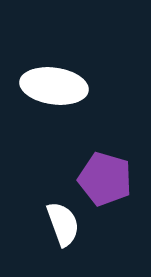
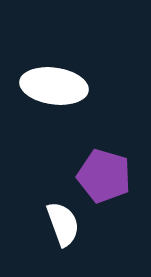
purple pentagon: moved 1 px left, 3 px up
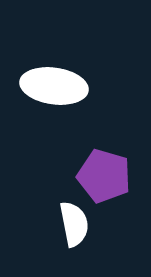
white semicircle: moved 11 px right; rotated 9 degrees clockwise
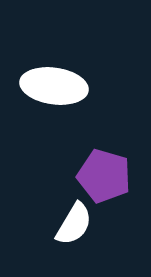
white semicircle: rotated 42 degrees clockwise
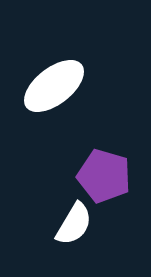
white ellipse: rotated 46 degrees counterclockwise
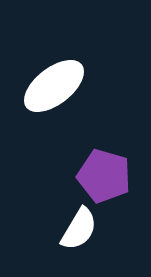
white semicircle: moved 5 px right, 5 px down
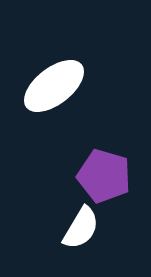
white semicircle: moved 2 px right, 1 px up
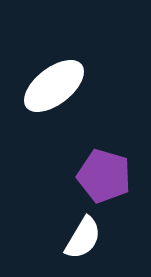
white semicircle: moved 2 px right, 10 px down
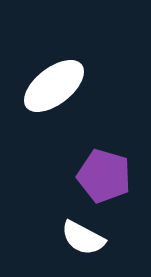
white semicircle: rotated 87 degrees clockwise
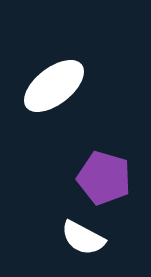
purple pentagon: moved 2 px down
